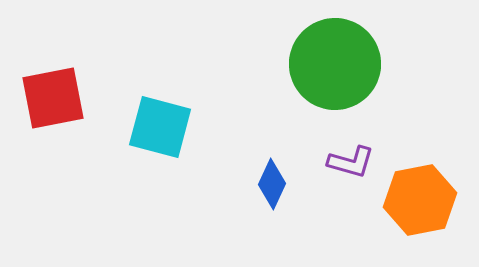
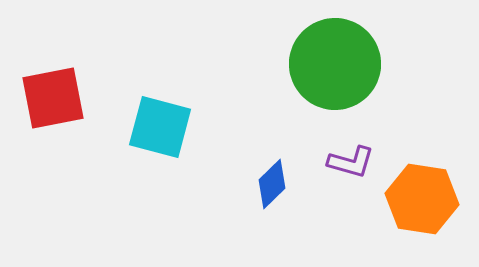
blue diamond: rotated 21 degrees clockwise
orange hexagon: moved 2 px right, 1 px up; rotated 20 degrees clockwise
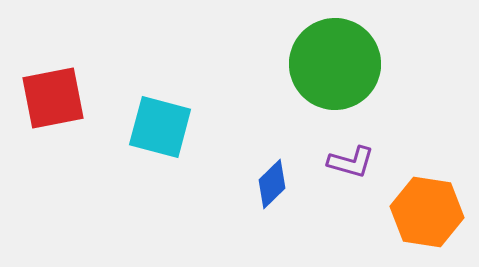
orange hexagon: moved 5 px right, 13 px down
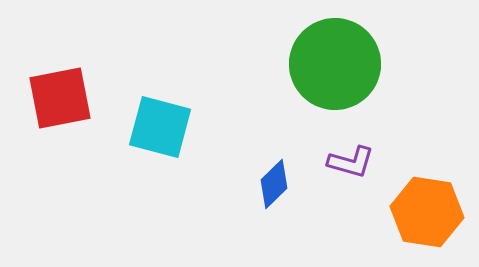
red square: moved 7 px right
blue diamond: moved 2 px right
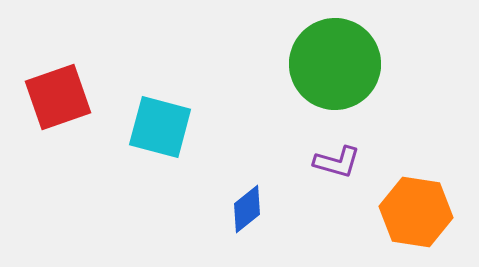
red square: moved 2 px left, 1 px up; rotated 8 degrees counterclockwise
purple L-shape: moved 14 px left
blue diamond: moved 27 px left, 25 px down; rotated 6 degrees clockwise
orange hexagon: moved 11 px left
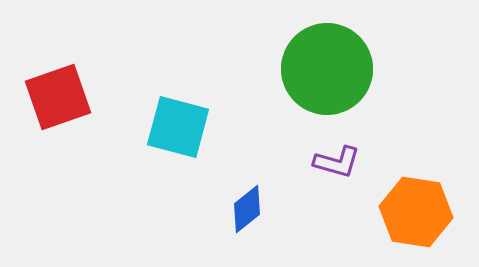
green circle: moved 8 px left, 5 px down
cyan square: moved 18 px right
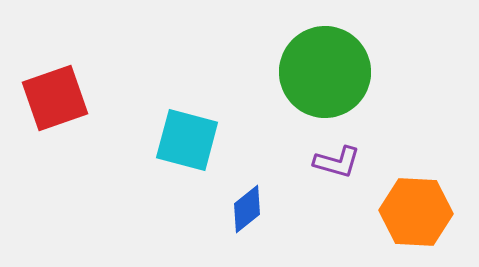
green circle: moved 2 px left, 3 px down
red square: moved 3 px left, 1 px down
cyan square: moved 9 px right, 13 px down
orange hexagon: rotated 6 degrees counterclockwise
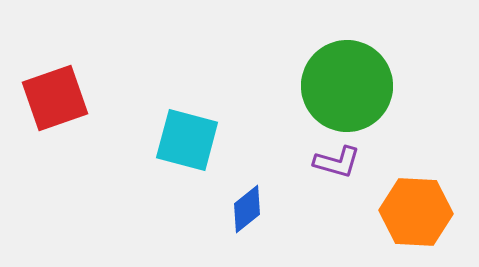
green circle: moved 22 px right, 14 px down
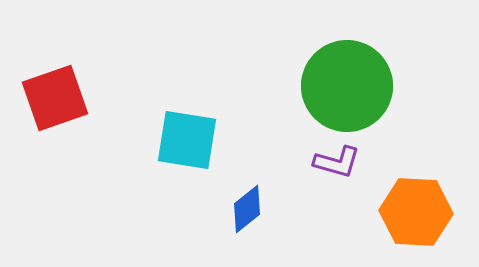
cyan square: rotated 6 degrees counterclockwise
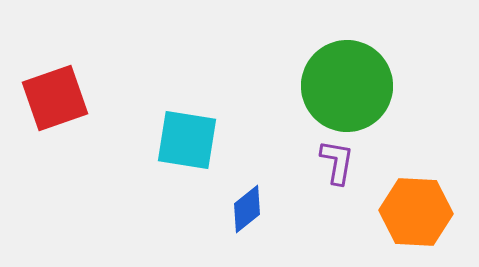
purple L-shape: rotated 96 degrees counterclockwise
